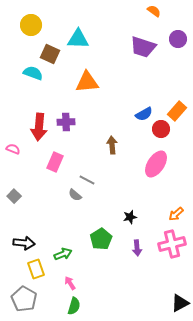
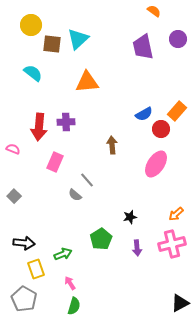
cyan triangle: rotated 45 degrees counterclockwise
purple trapezoid: rotated 60 degrees clockwise
brown square: moved 2 px right, 10 px up; rotated 18 degrees counterclockwise
cyan semicircle: rotated 18 degrees clockwise
gray line: rotated 21 degrees clockwise
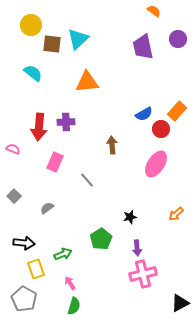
gray semicircle: moved 28 px left, 13 px down; rotated 104 degrees clockwise
pink cross: moved 29 px left, 30 px down
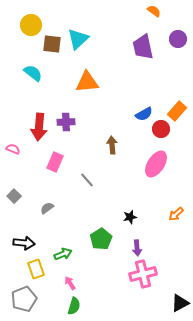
gray pentagon: rotated 20 degrees clockwise
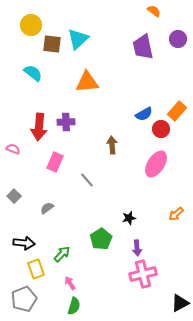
black star: moved 1 px left, 1 px down
green arrow: moved 1 px left; rotated 24 degrees counterclockwise
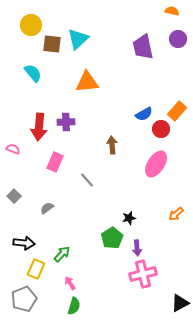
orange semicircle: moved 18 px right; rotated 24 degrees counterclockwise
cyan semicircle: rotated 12 degrees clockwise
green pentagon: moved 11 px right, 1 px up
yellow rectangle: rotated 42 degrees clockwise
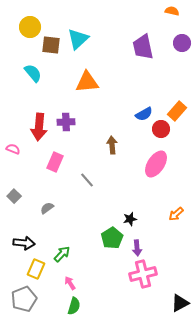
yellow circle: moved 1 px left, 2 px down
purple circle: moved 4 px right, 4 px down
brown square: moved 1 px left, 1 px down
black star: moved 1 px right, 1 px down
